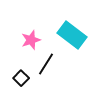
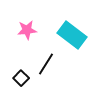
pink star: moved 4 px left, 10 px up; rotated 12 degrees clockwise
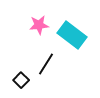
pink star: moved 12 px right, 5 px up
black square: moved 2 px down
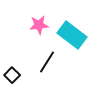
black line: moved 1 px right, 2 px up
black square: moved 9 px left, 5 px up
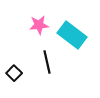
black line: rotated 45 degrees counterclockwise
black square: moved 2 px right, 2 px up
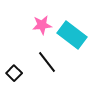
pink star: moved 3 px right
black line: rotated 25 degrees counterclockwise
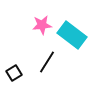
black line: rotated 70 degrees clockwise
black square: rotated 14 degrees clockwise
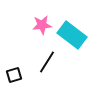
black square: moved 2 px down; rotated 14 degrees clockwise
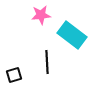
pink star: moved 1 px left, 10 px up
black line: rotated 35 degrees counterclockwise
